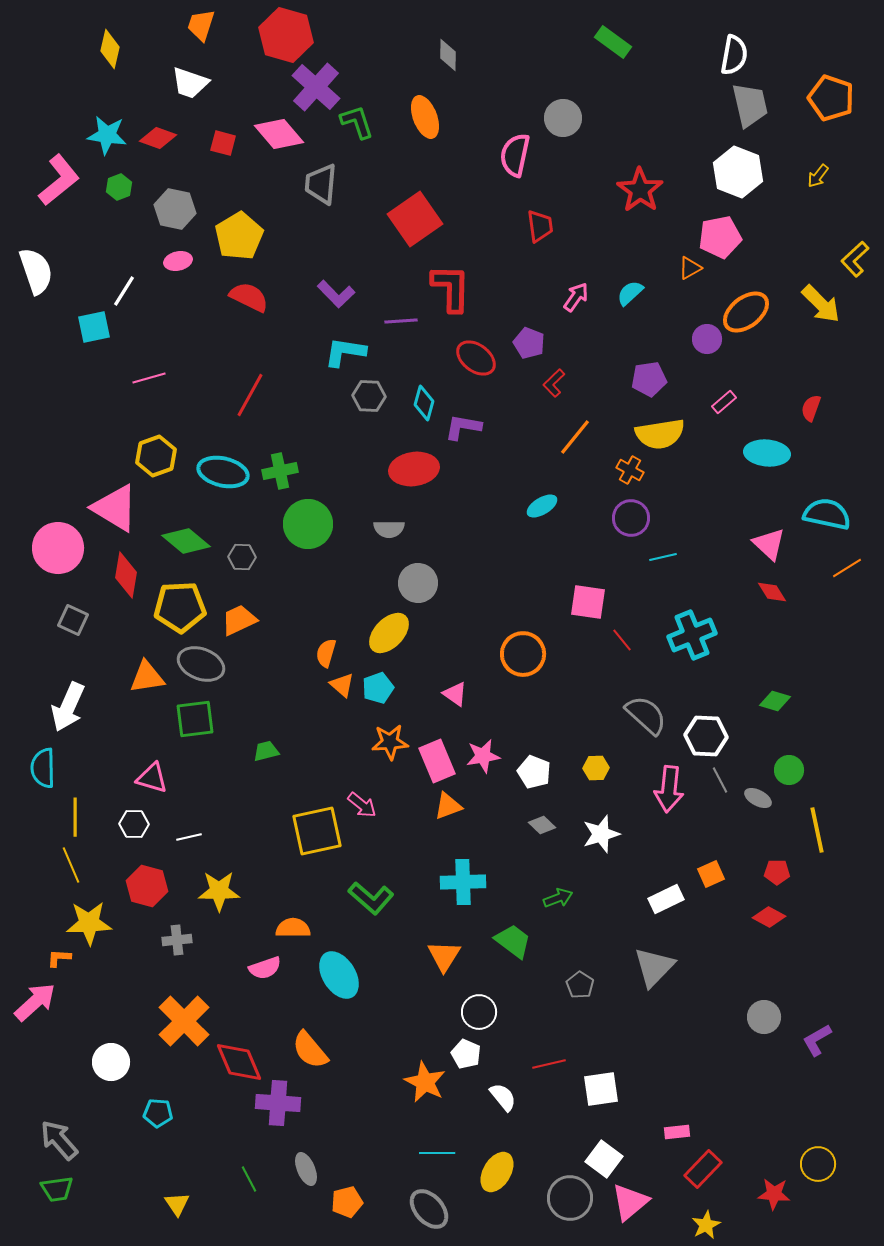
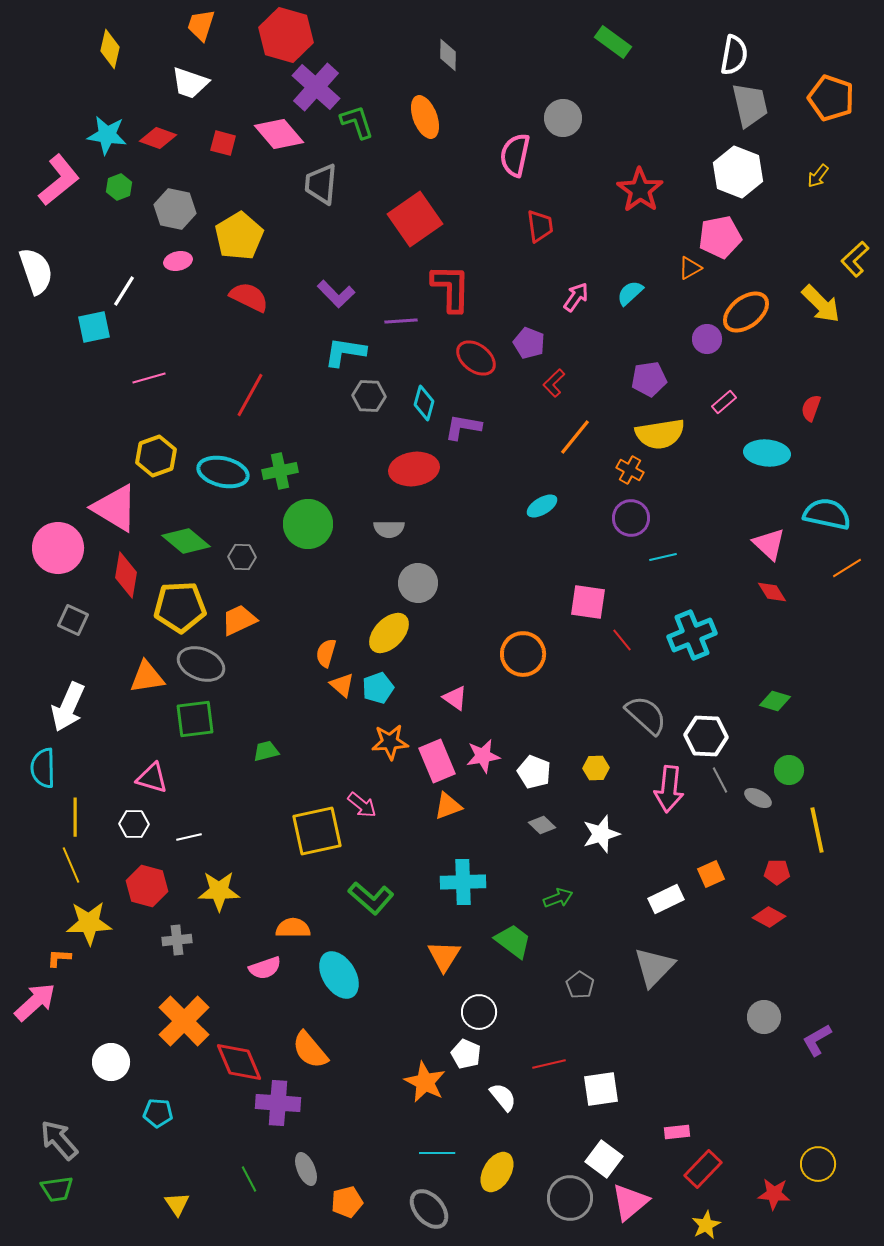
pink triangle at (455, 694): moved 4 px down
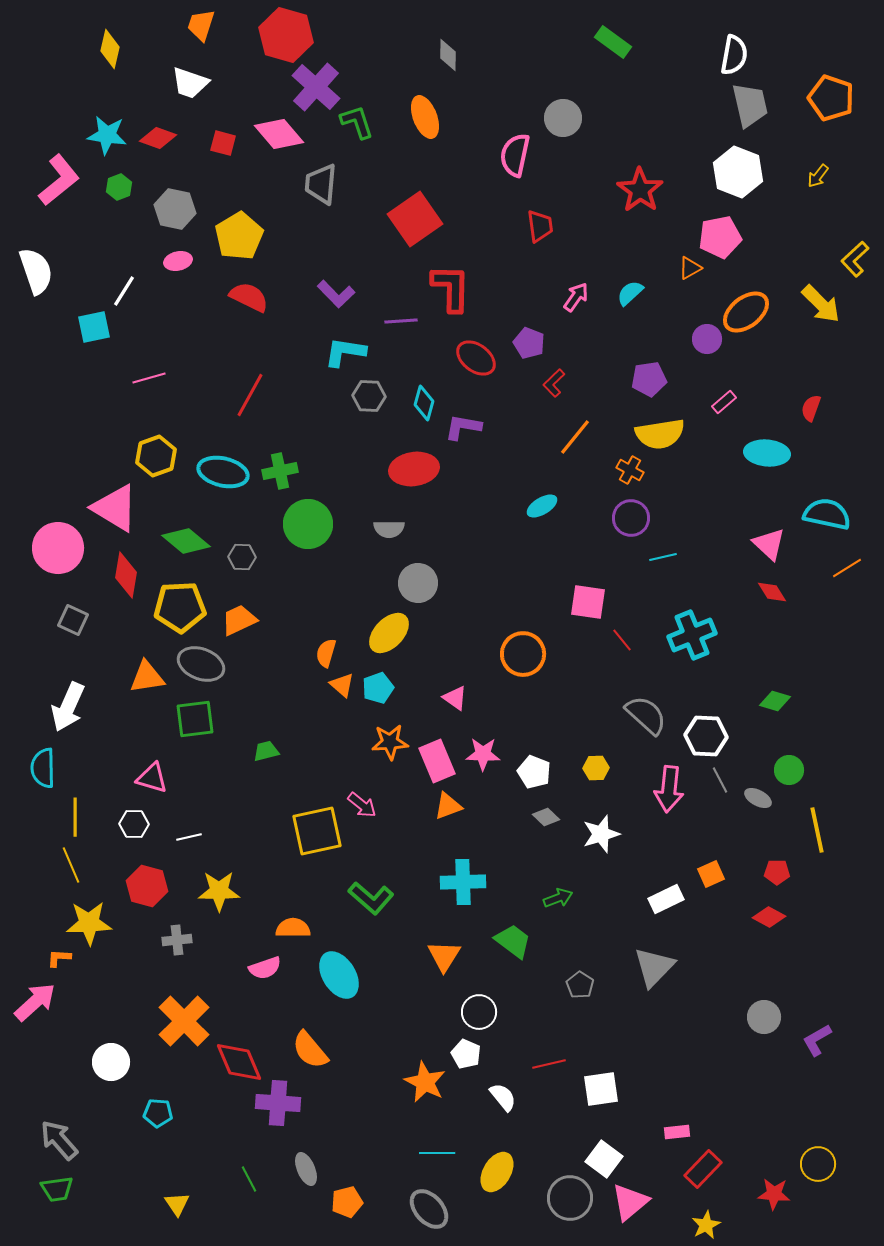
pink star at (483, 756): moved 2 px up; rotated 12 degrees clockwise
gray diamond at (542, 825): moved 4 px right, 8 px up
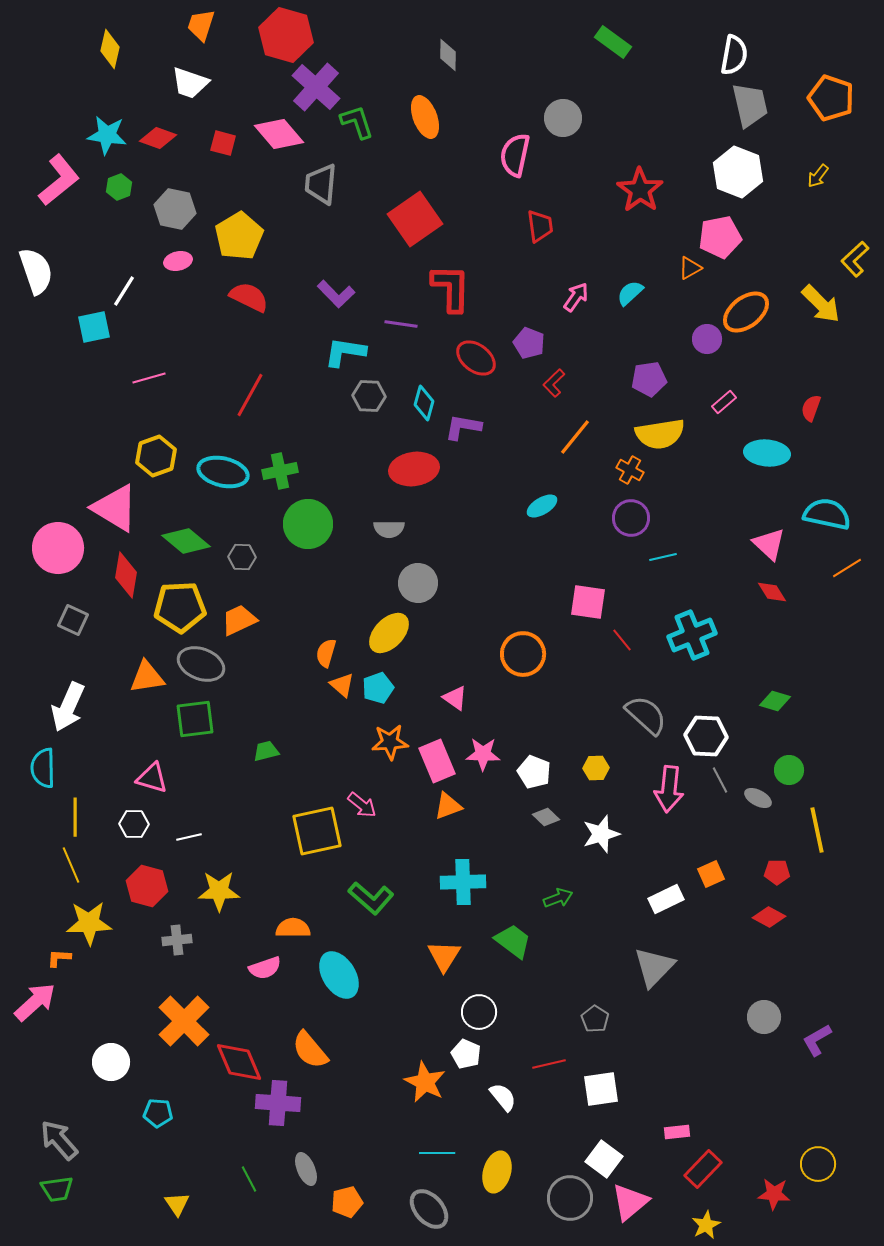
purple line at (401, 321): moved 3 px down; rotated 12 degrees clockwise
gray pentagon at (580, 985): moved 15 px right, 34 px down
yellow ellipse at (497, 1172): rotated 15 degrees counterclockwise
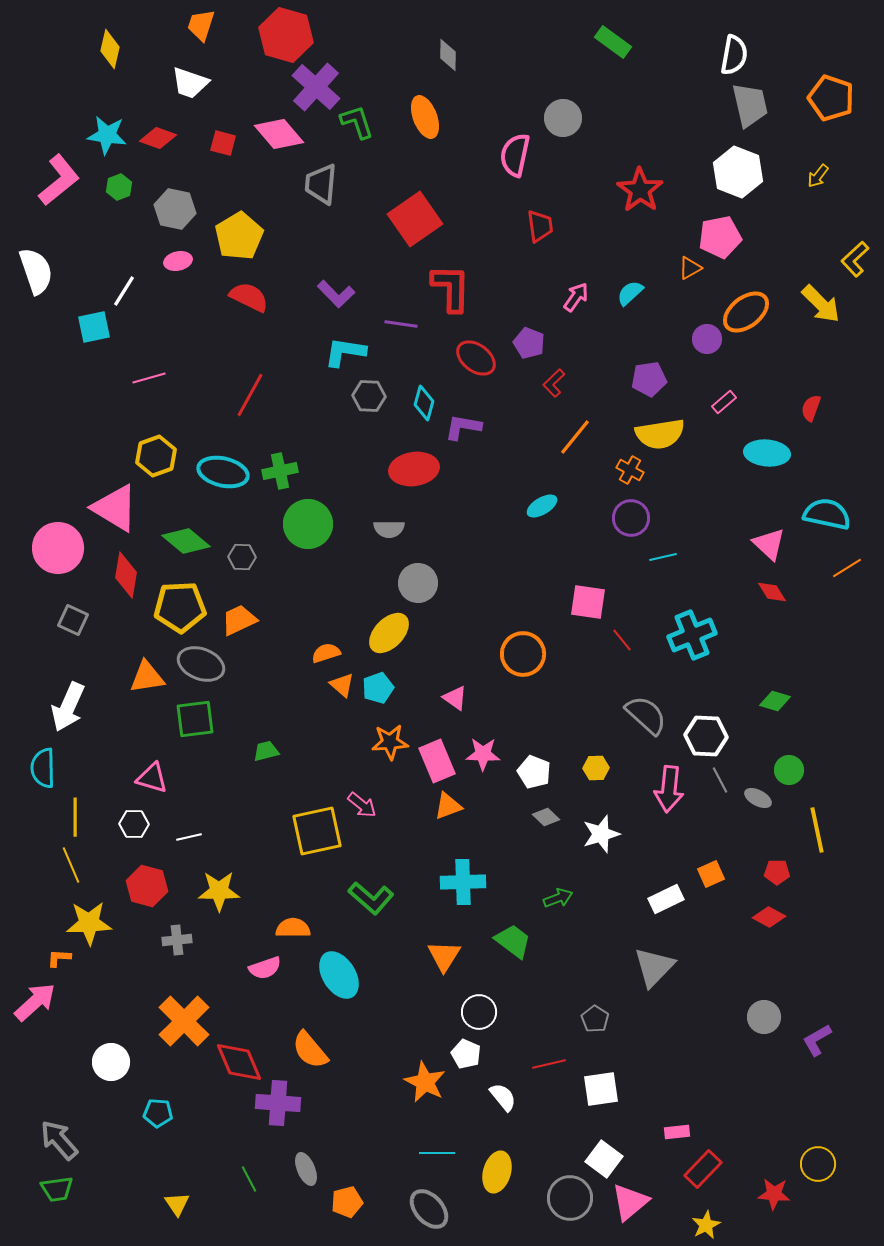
orange semicircle at (326, 653): rotated 56 degrees clockwise
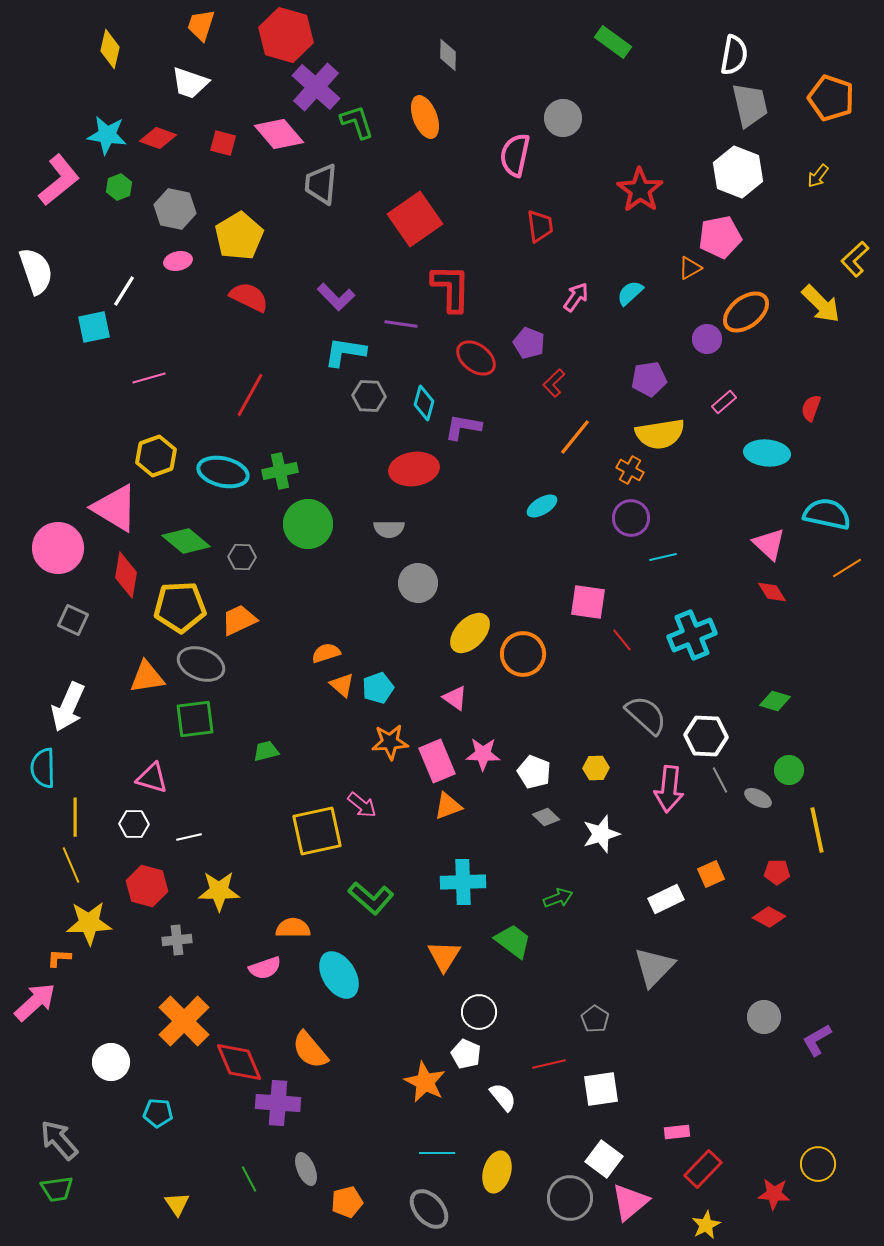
purple L-shape at (336, 294): moved 3 px down
yellow ellipse at (389, 633): moved 81 px right
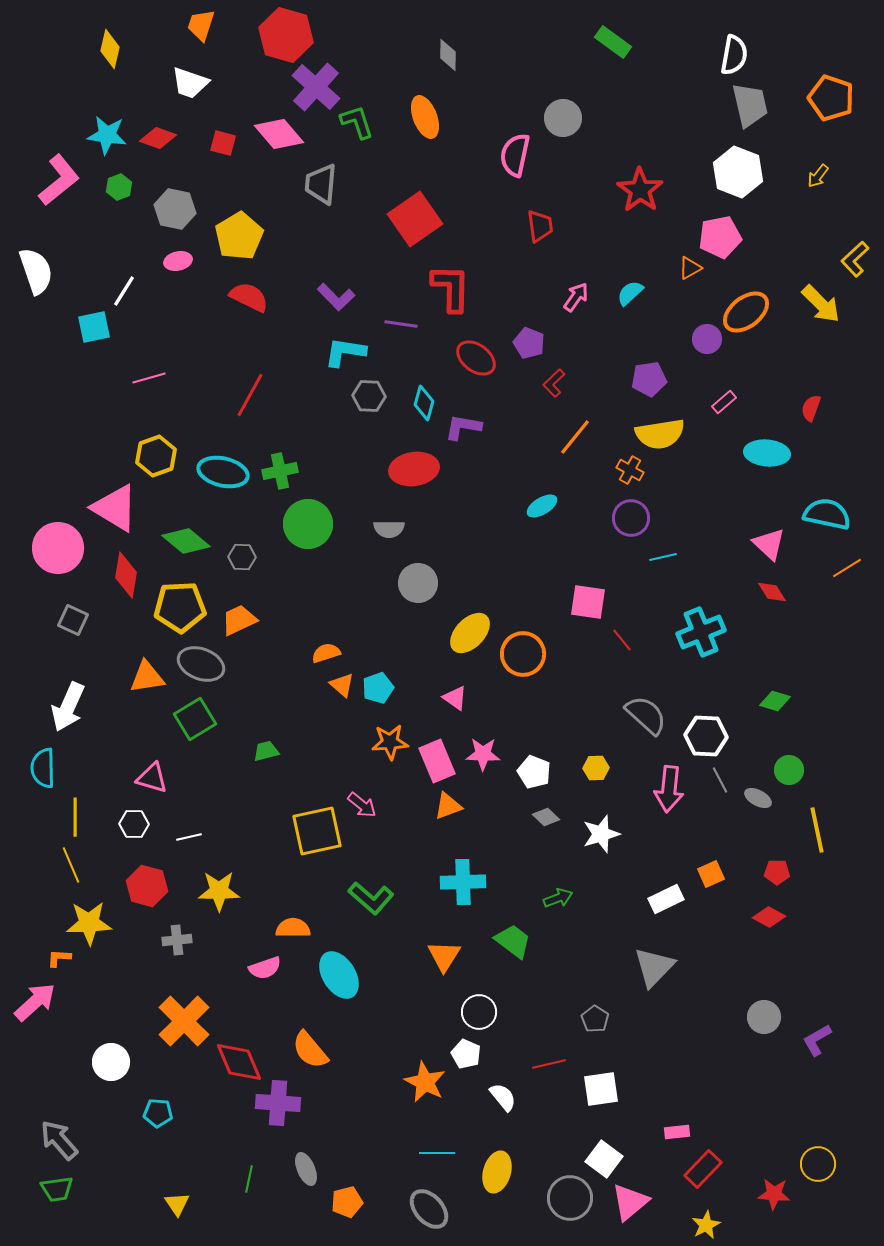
cyan cross at (692, 635): moved 9 px right, 3 px up
green square at (195, 719): rotated 24 degrees counterclockwise
green line at (249, 1179): rotated 40 degrees clockwise
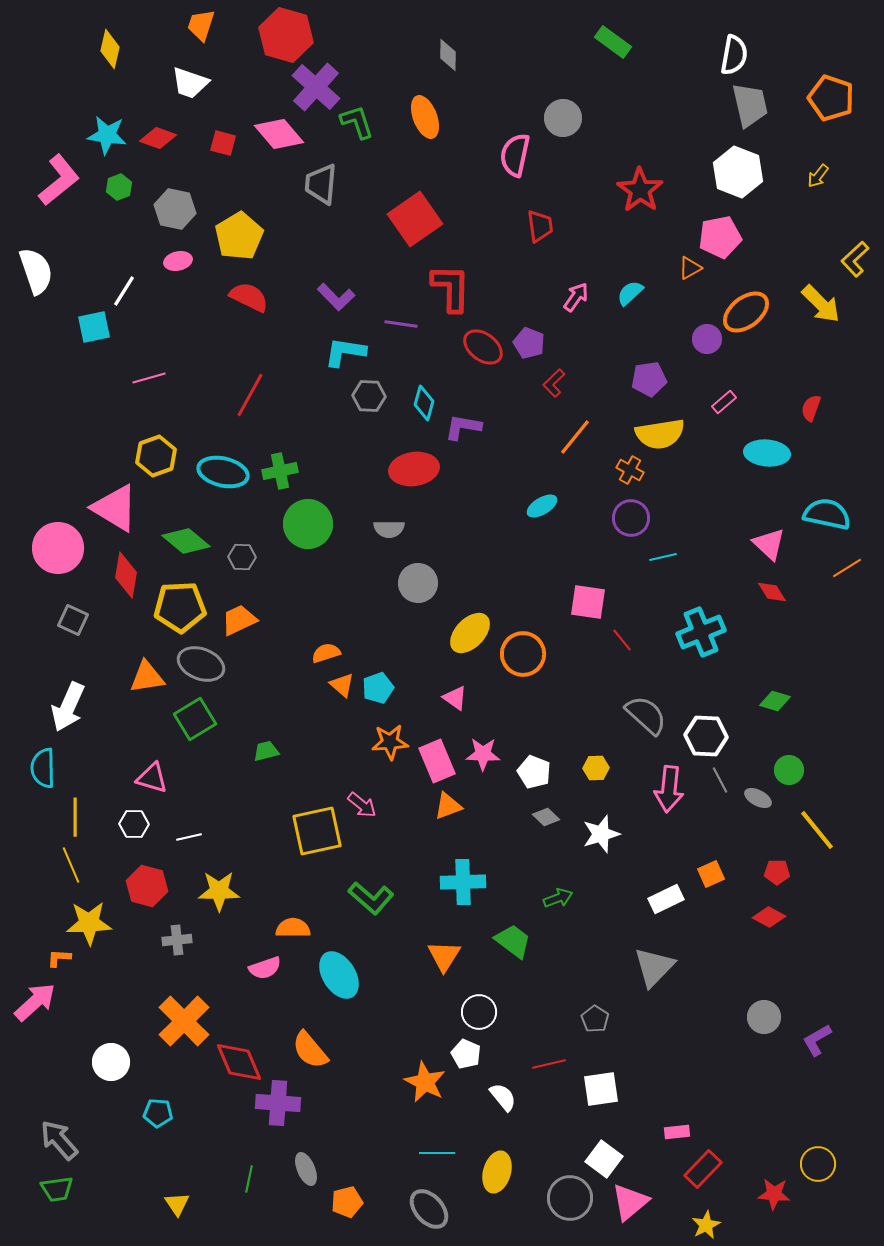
red ellipse at (476, 358): moved 7 px right, 11 px up
yellow line at (817, 830): rotated 27 degrees counterclockwise
